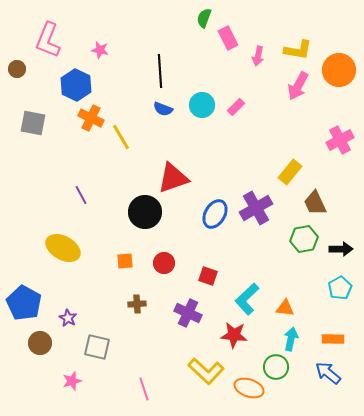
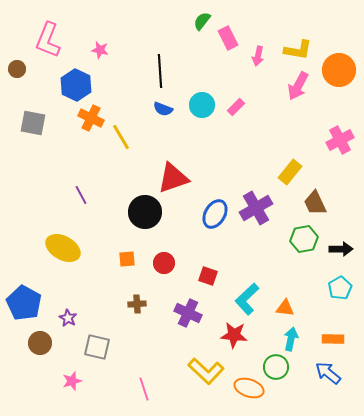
green semicircle at (204, 18): moved 2 px left, 3 px down; rotated 18 degrees clockwise
orange square at (125, 261): moved 2 px right, 2 px up
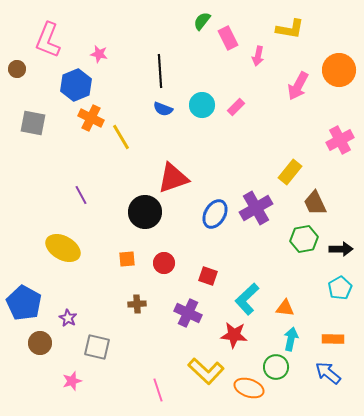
pink star at (100, 50): moved 1 px left, 4 px down
yellow L-shape at (298, 50): moved 8 px left, 21 px up
blue hexagon at (76, 85): rotated 12 degrees clockwise
pink line at (144, 389): moved 14 px right, 1 px down
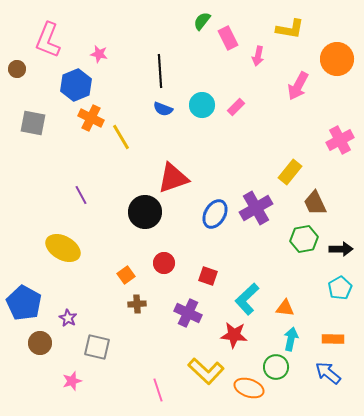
orange circle at (339, 70): moved 2 px left, 11 px up
orange square at (127, 259): moved 1 px left, 16 px down; rotated 30 degrees counterclockwise
